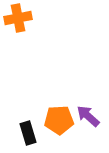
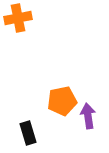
purple arrow: rotated 40 degrees clockwise
orange pentagon: moved 3 px right, 19 px up; rotated 8 degrees counterclockwise
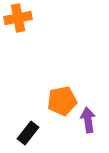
purple arrow: moved 4 px down
black rectangle: rotated 55 degrees clockwise
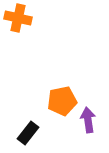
orange cross: rotated 24 degrees clockwise
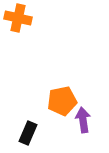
purple arrow: moved 5 px left
black rectangle: rotated 15 degrees counterclockwise
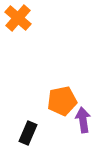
orange cross: rotated 28 degrees clockwise
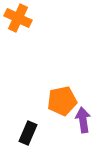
orange cross: rotated 16 degrees counterclockwise
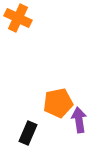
orange pentagon: moved 4 px left, 2 px down
purple arrow: moved 4 px left
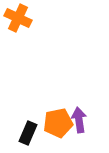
orange pentagon: moved 20 px down
